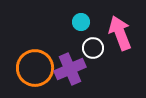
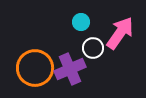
pink arrow: rotated 56 degrees clockwise
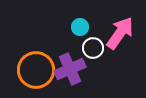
cyan circle: moved 1 px left, 5 px down
orange circle: moved 1 px right, 2 px down
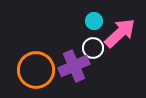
cyan circle: moved 14 px right, 6 px up
pink arrow: rotated 12 degrees clockwise
purple cross: moved 4 px right, 3 px up
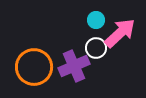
cyan circle: moved 2 px right, 1 px up
white circle: moved 3 px right
orange circle: moved 2 px left, 3 px up
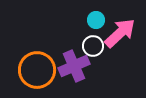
white circle: moved 3 px left, 2 px up
orange circle: moved 3 px right, 3 px down
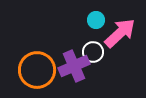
white circle: moved 6 px down
